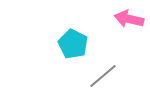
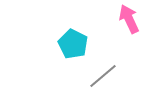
pink arrow: rotated 52 degrees clockwise
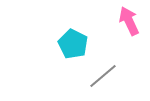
pink arrow: moved 2 px down
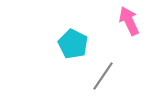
gray line: rotated 16 degrees counterclockwise
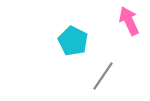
cyan pentagon: moved 3 px up
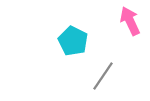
pink arrow: moved 1 px right
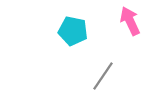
cyan pentagon: moved 10 px up; rotated 16 degrees counterclockwise
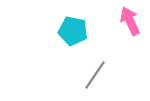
gray line: moved 8 px left, 1 px up
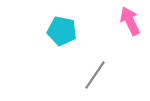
cyan pentagon: moved 11 px left
